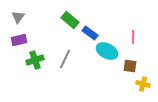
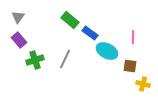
purple rectangle: rotated 63 degrees clockwise
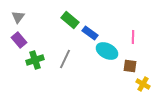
yellow cross: rotated 16 degrees clockwise
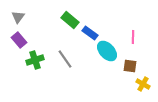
cyan ellipse: rotated 20 degrees clockwise
gray line: rotated 60 degrees counterclockwise
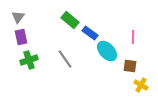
purple rectangle: moved 2 px right, 3 px up; rotated 28 degrees clockwise
green cross: moved 6 px left
yellow cross: moved 2 px left, 1 px down
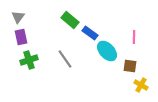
pink line: moved 1 px right
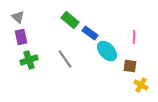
gray triangle: rotated 24 degrees counterclockwise
